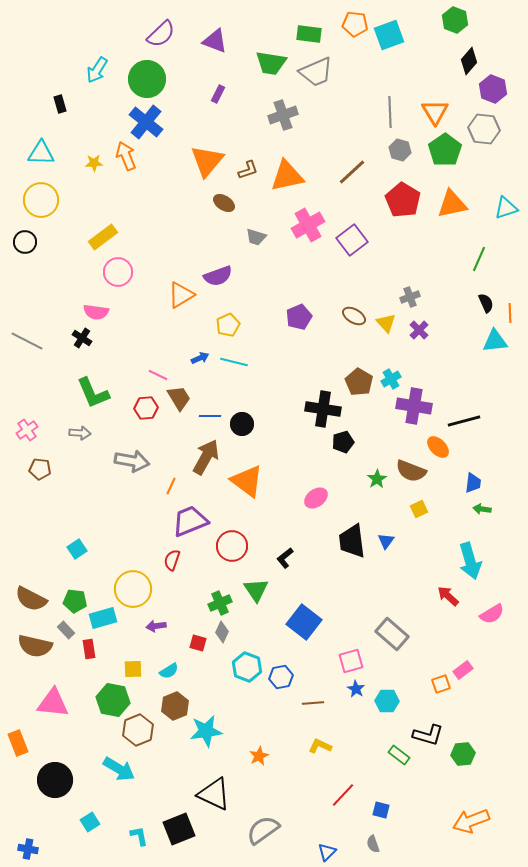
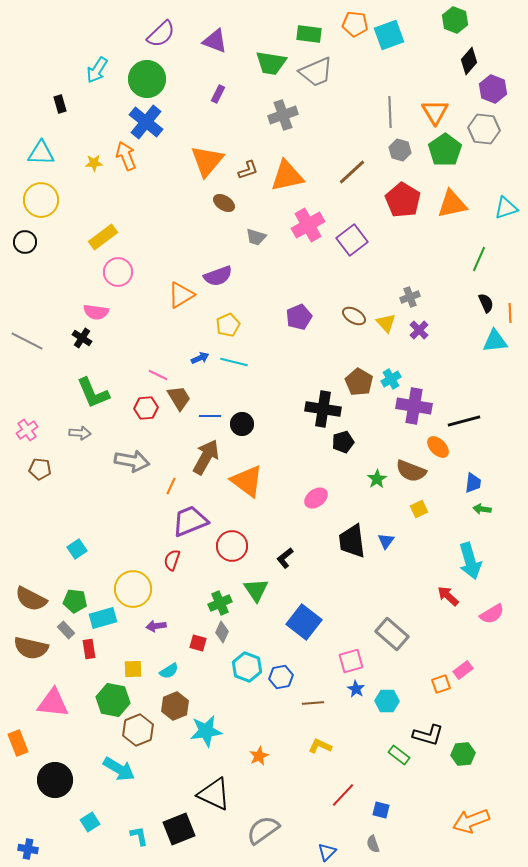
brown semicircle at (35, 646): moved 4 px left, 2 px down
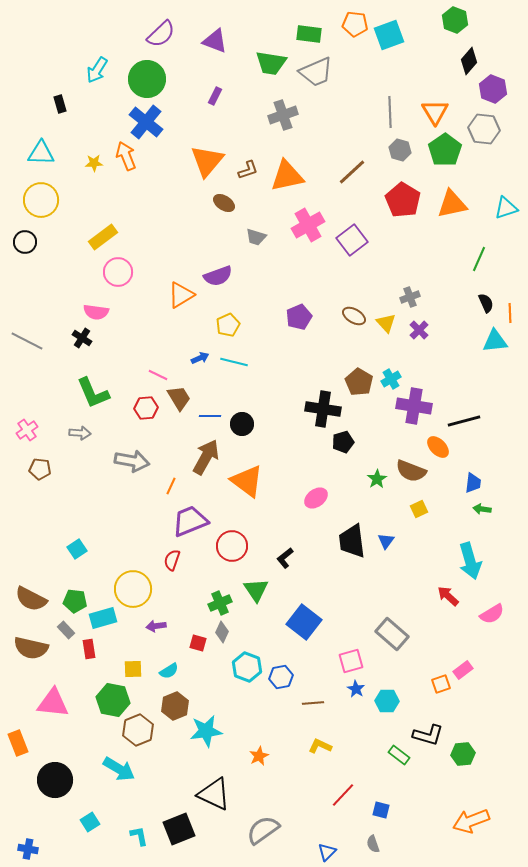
purple rectangle at (218, 94): moved 3 px left, 2 px down
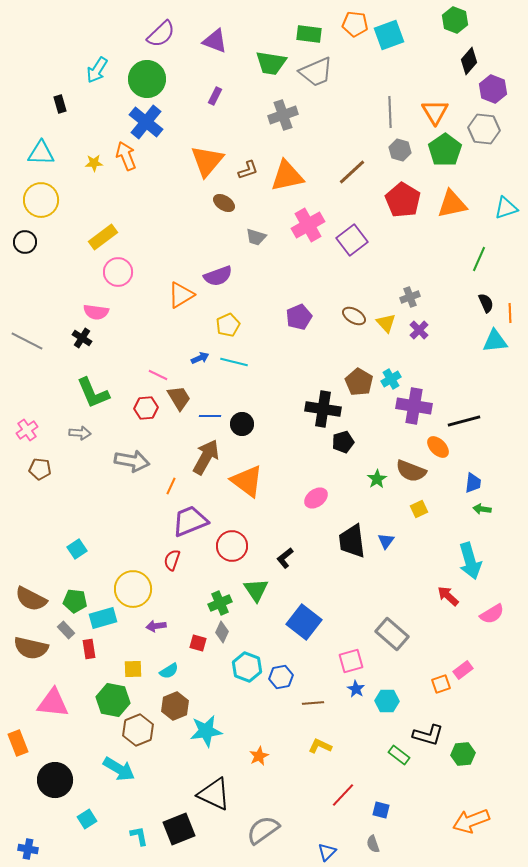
cyan square at (90, 822): moved 3 px left, 3 px up
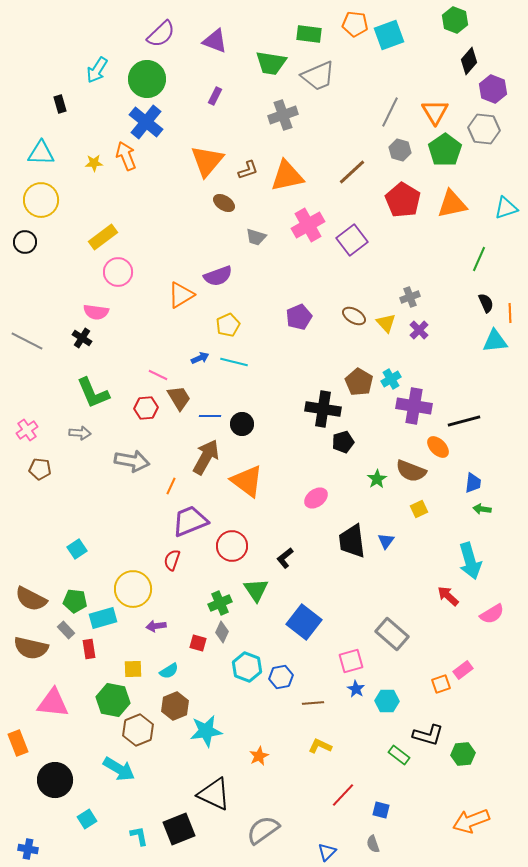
gray trapezoid at (316, 72): moved 2 px right, 4 px down
gray line at (390, 112): rotated 28 degrees clockwise
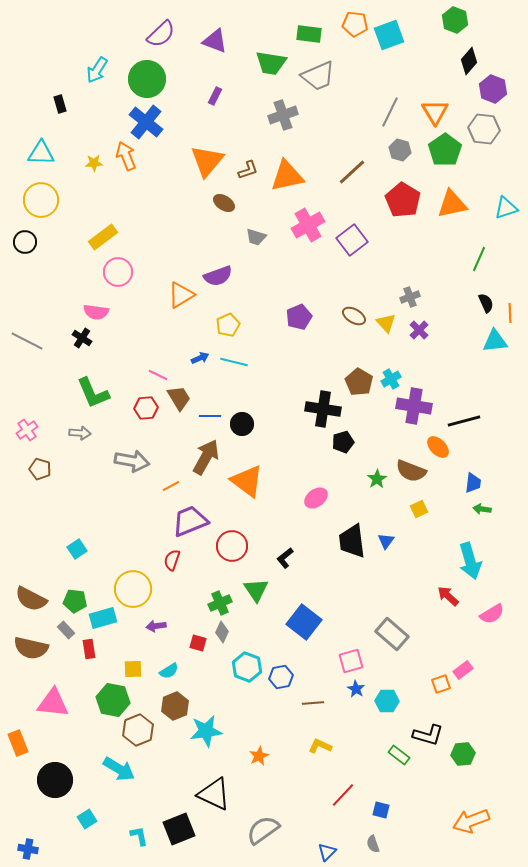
brown pentagon at (40, 469): rotated 10 degrees clockwise
orange line at (171, 486): rotated 36 degrees clockwise
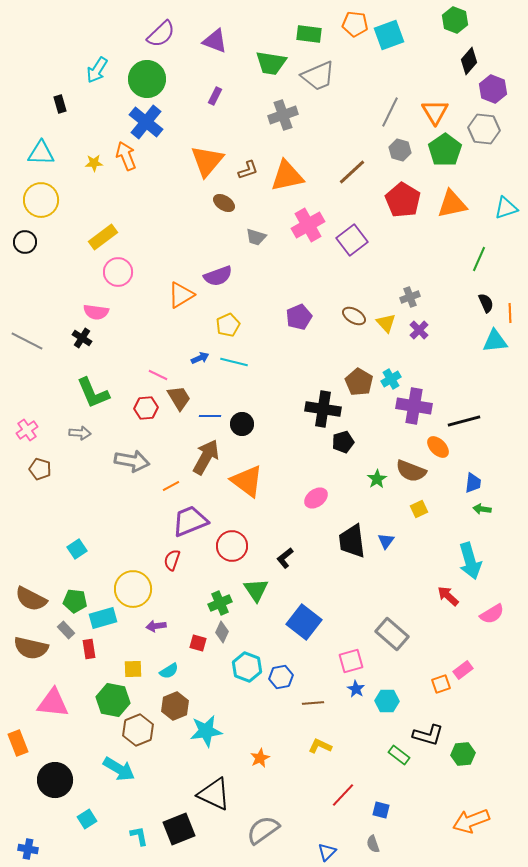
orange star at (259, 756): moved 1 px right, 2 px down
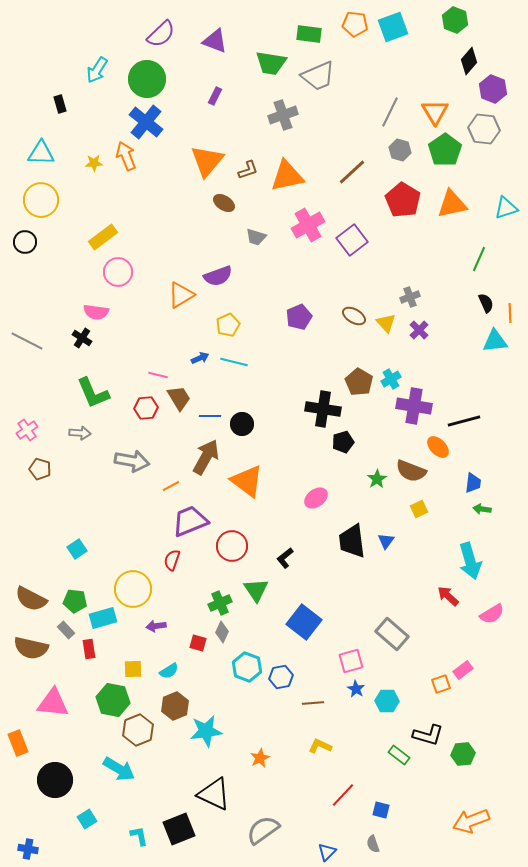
cyan square at (389, 35): moved 4 px right, 8 px up
pink line at (158, 375): rotated 12 degrees counterclockwise
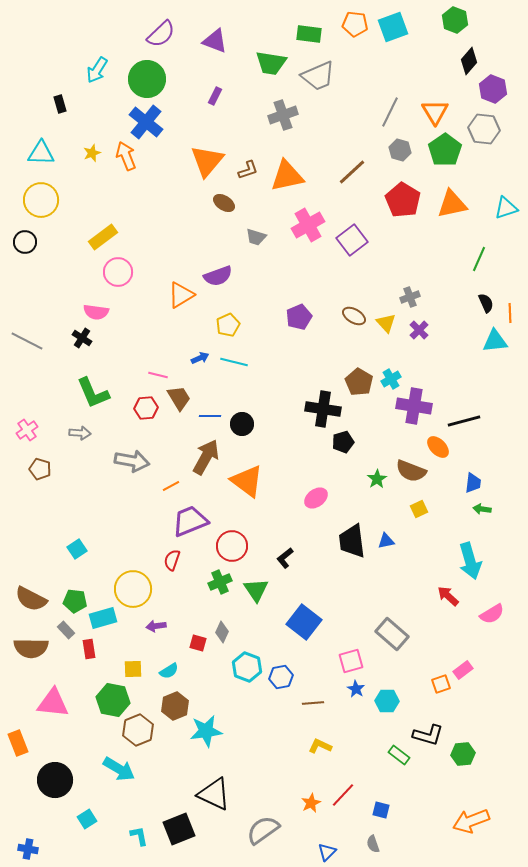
yellow star at (94, 163): moved 2 px left, 10 px up; rotated 18 degrees counterclockwise
blue triangle at (386, 541): rotated 42 degrees clockwise
green cross at (220, 603): moved 21 px up
brown semicircle at (31, 648): rotated 12 degrees counterclockwise
orange star at (260, 758): moved 51 px right, 45 px down
